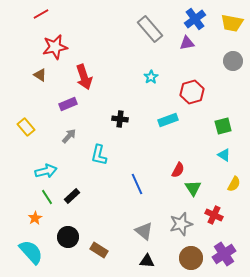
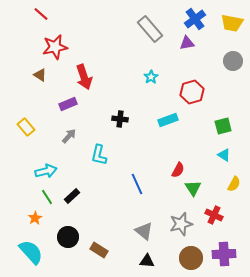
red line: rotated 70 degrees clockwise
purple cross: rotated 30 degrees clockwise
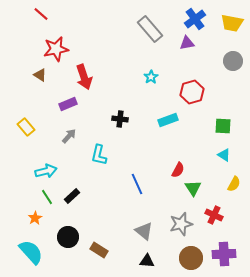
red star: moved 1 px right, 2 px down
green square: rotated 18 degrees clockwise
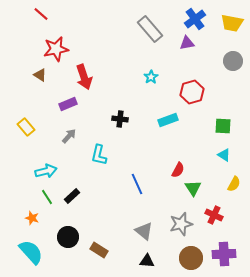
orange star: moved 3 px left; rotated 24 degrees counterclockwise
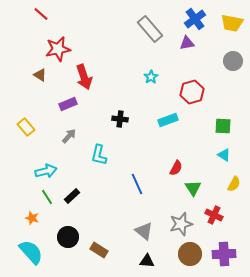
red star: moved 2 px right
red semicircle: moved 2 px left, 2 px up
brown circle: moved 1 px left, 4 px up
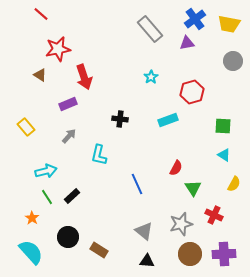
yellow trapezoid: moved 3 px left, 1 px down
orange star: rotated 16 degrees clockwise
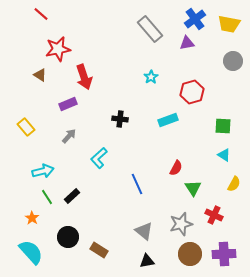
cyan L-shape: moved 3 px down; rotated 35 degrees clockwise
cyan arrow: moved 3 px left
black triangle: rotated 14 degrees counterclockwise
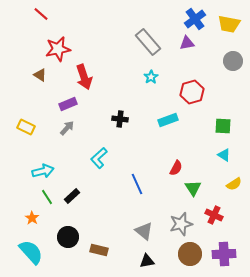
gray rectangle: moved 2 px left, 13 px down
yellow rectangle: rotated 24 degrees counterclockwise
gray arrow: moved 2 px left, 8 px up
yellow semicircle: rotated 28 degrees clockwise
brown rectangle: rotated 18 degrees counterclockwise
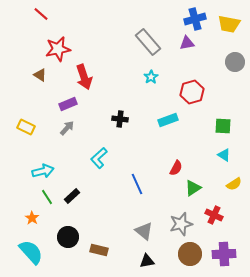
blue cross: rotated 20 degrees clockwise
gray circle: moved 2 px right, 1 px down
green triangle: rotated 30 degrees clockwise
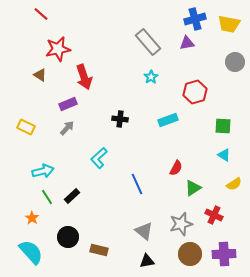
red hexagon: moved 3 px right
